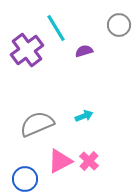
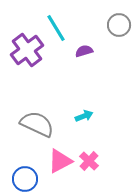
gray semicircle: rotated 48 degrees clockwise
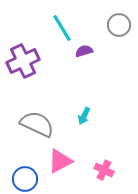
cyan line: moved 6 px right
purple cross: moved 4 px left, 11 px down; rotated 12 degrees clockwise
cyan arrow: rotated 138 degrees clockwise
pink cross: moved 15 px right, 9 px down; rotated 18 degrees counterclockwise
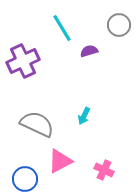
purple semicircle: moved 5 px right
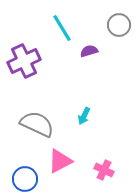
purple cross: moved 1 px right
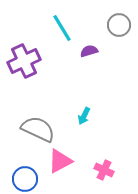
gray semicircle: moved 1 px right, 5 px down
